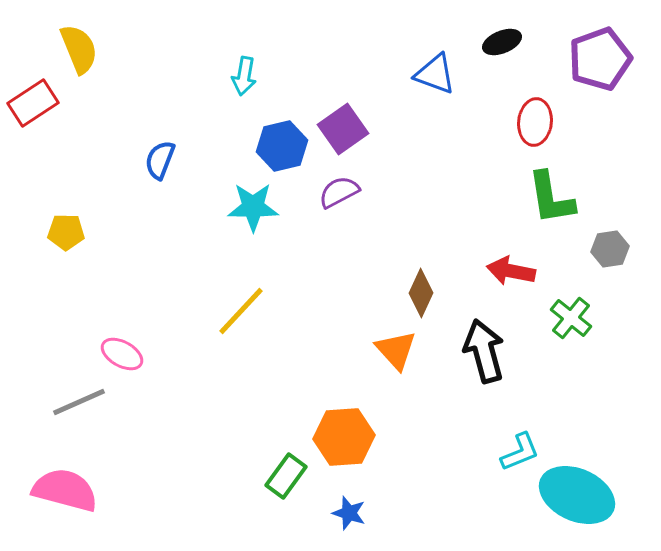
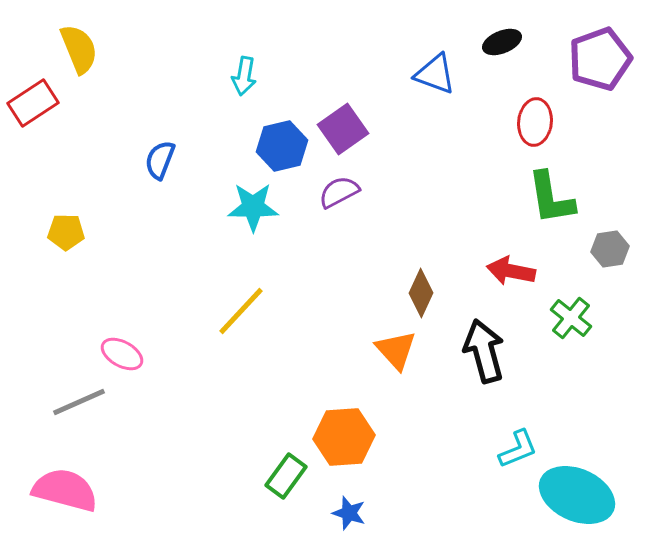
cyan L-shape: moved 2 px left, 3 px up
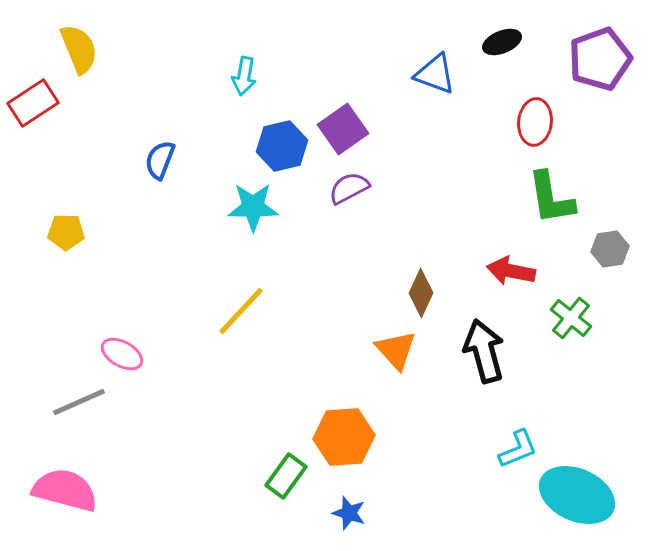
purple semicircle: moved 10 px right, 4 px up
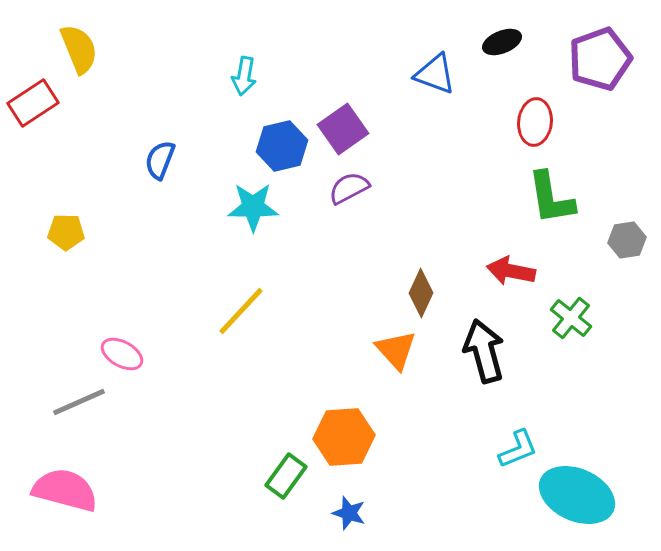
gray hexagon: moved 17 px right, 9 px up
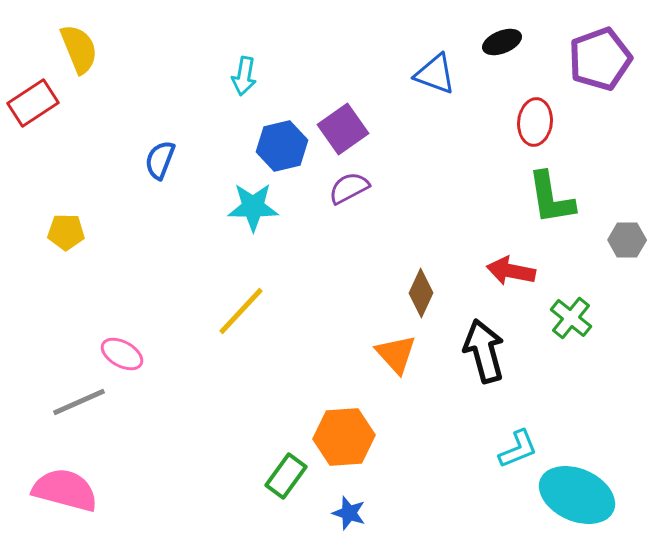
gray hexagon: rotated 9 degrees clockwise
orange triangle: moved 4 px down
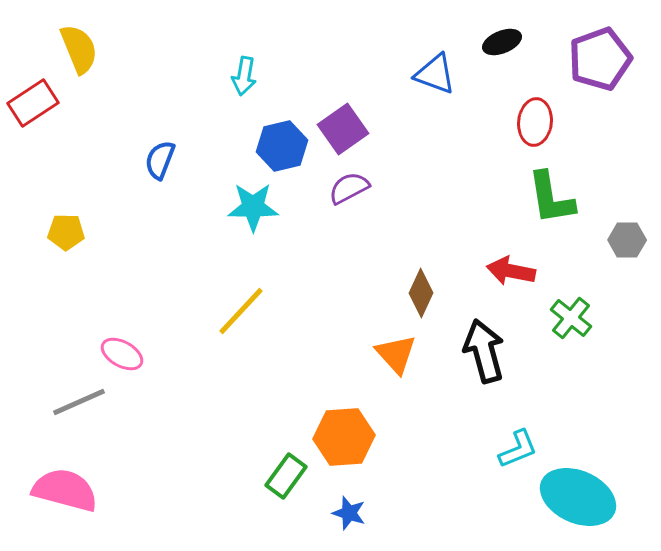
cyan ellipse: moved 1 px right, 2 px down
